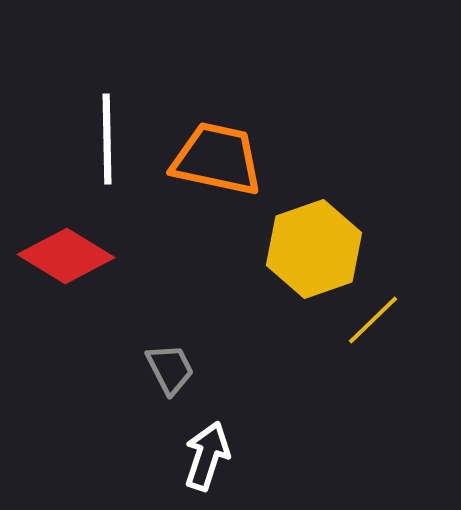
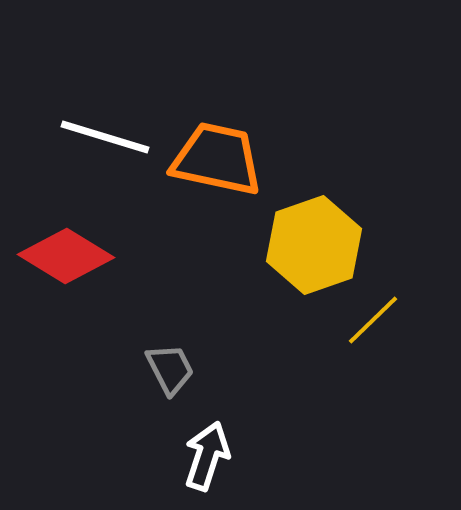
white line: moved 2 px left, 2 px up; rotated 72 degrees counterclockwise
yellow hexagon: moved 4 px up
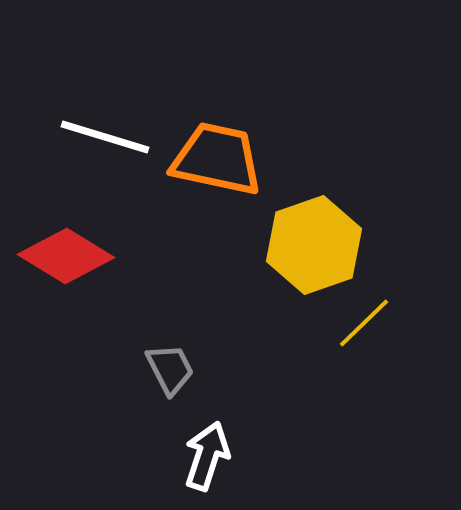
yellow line: moved 9 px left, 3 px down
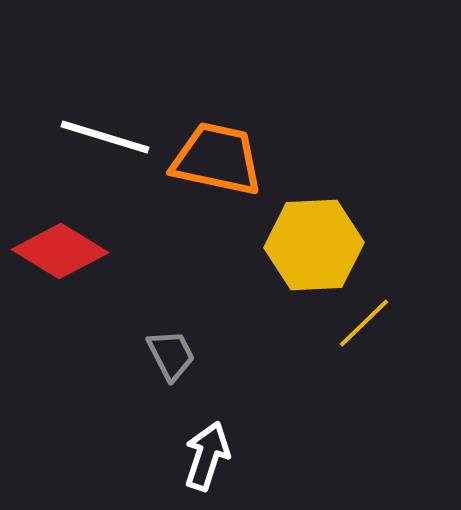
yellow hexagon: rotated 16 degrees clockwise
red diamond: moved 6 px left, 5 px up
gray trapezoid: moved 1 px right, 14 px up
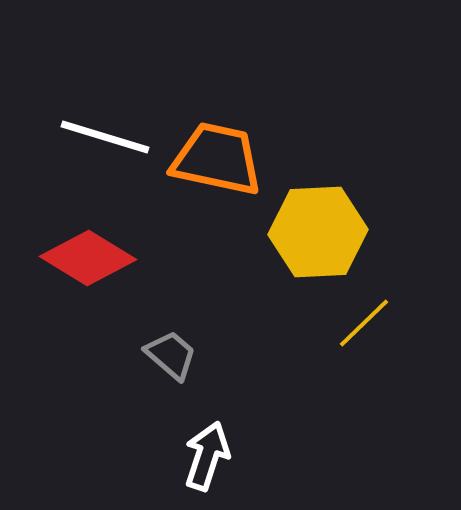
yellow hexagon: moved 4 px right, 13 px up
red diamond: moved 28 px right, 7 px down
gray trapezoid: rotated 22 degrees counterclockwise
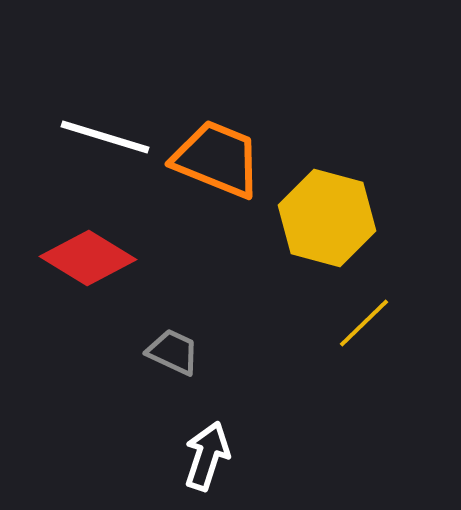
orange trapezoid: rotated 10 degrees clockwise
yellow hexagon: moved 9 px right, 14 px up; rotated 18 degrees clockwise
gray trapezoid: moved 2 px right, 3 px up; rotated 16 degrees counterclockwise
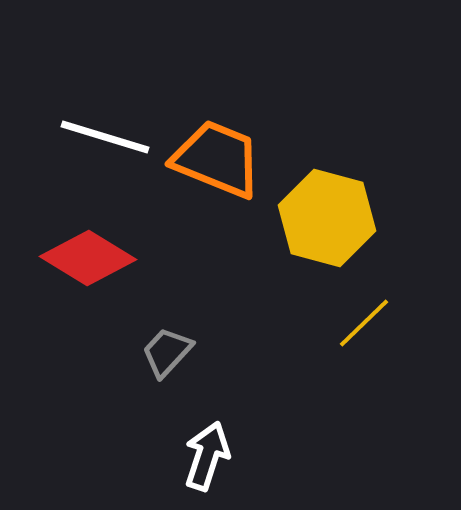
gray trapezoid: moved 6 px left; rotated 72 degrees counterclockwise
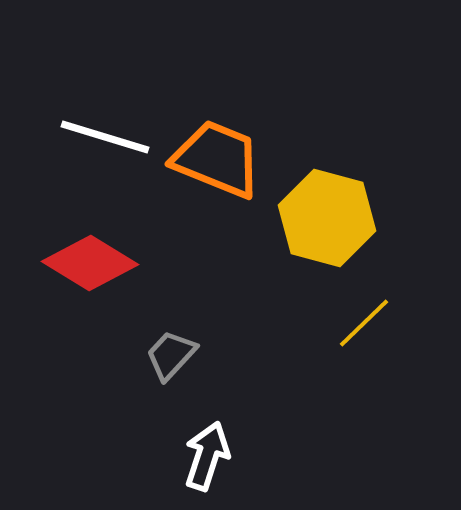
red diamond: moved 2 px right, 5 px down
gray trapezoid: moved 4 px right, 3 px down
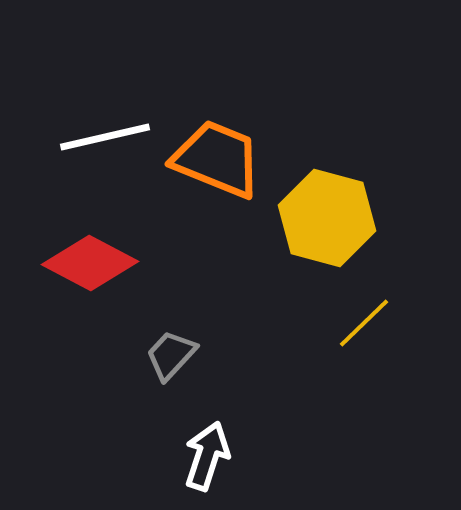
white line: rotated 30 degrees counterclockwise
red diamond: rotated 4 degrees counterclockwise
